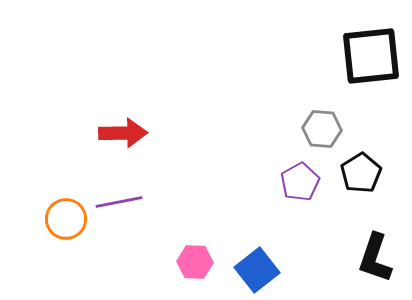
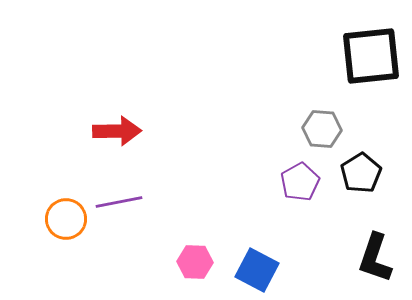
red arrow: moved 6 px left, 2 px up
blue square: rotated 24 degrees counterclockwise
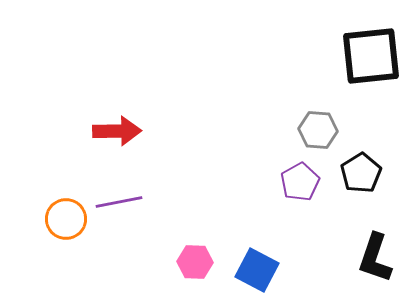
gray hexagon: moved 4 px left, 1 px down
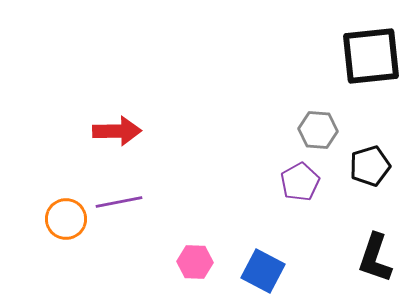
black pentagon: moved 9 px right, 7 px up; rotated 15 degrees clockwise
blue square: moved 6 px right, 1 px down
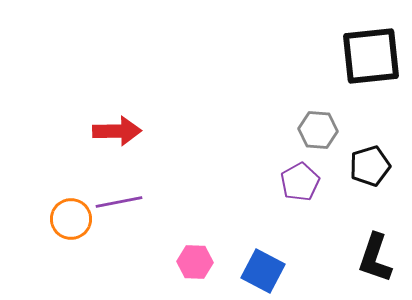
orange circle: moved 5 px right
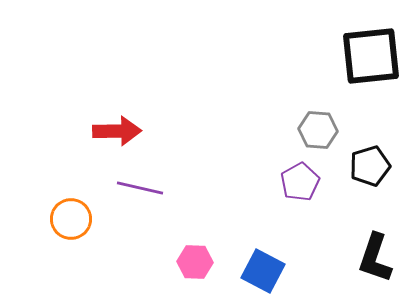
purple line: moved 21 px right, 14 px up; rotated 24 degrees clockwise
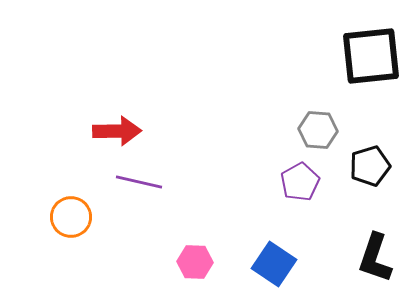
purple line: moved 1 px left, 6 px up
orange circle: moved 2 px up
blue square: moved 11 px right, 7 px up; rotated 6 degrees clockwise
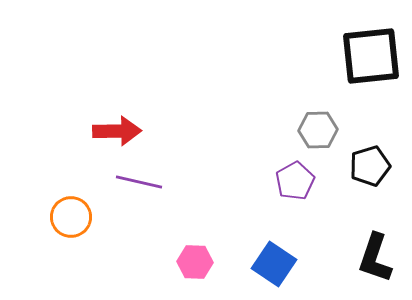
gray hexagon: rotated 6 degrees counterclockwise
purple pentagon: moved 5 px left, 1 px up
